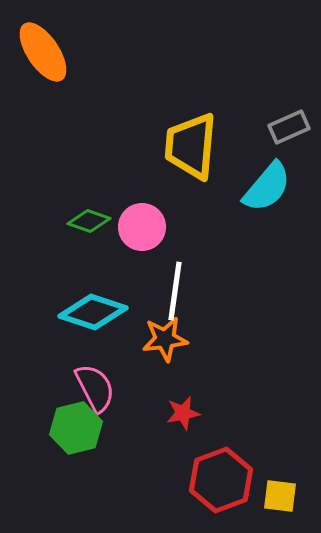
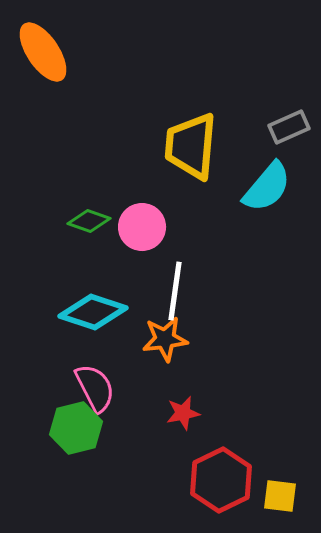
red hexagon: rotated 6 degrees counterclockwise
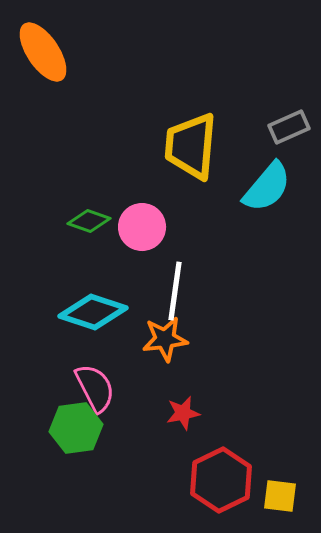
green hexagon: rotated 6 degrees clockwise
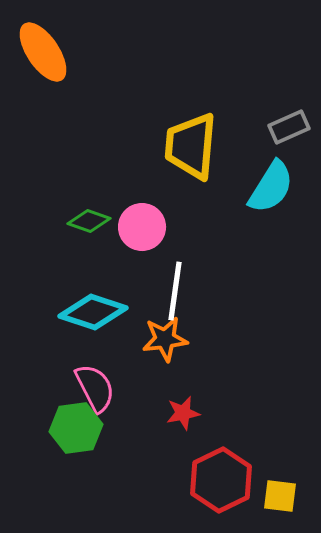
cyan semicircle: moved 4 px right; rotated 8 degrees counterclockwise
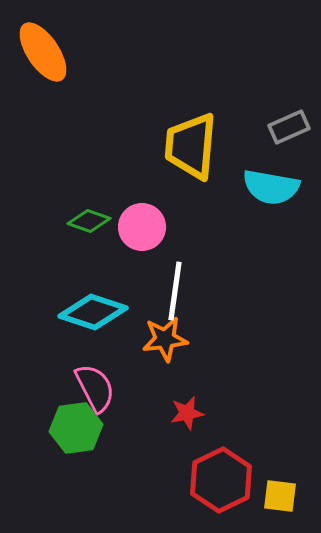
cyan semicircle: rotated 68 degrees clockwise
red star: moved 4 px right
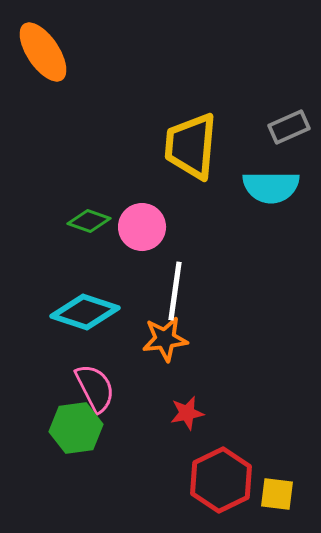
cyan semicircle: rotated 10 degrees counterclockwise
cyan diamond: moved 8 px left
yellow square: moved 3 px left, 2 px up
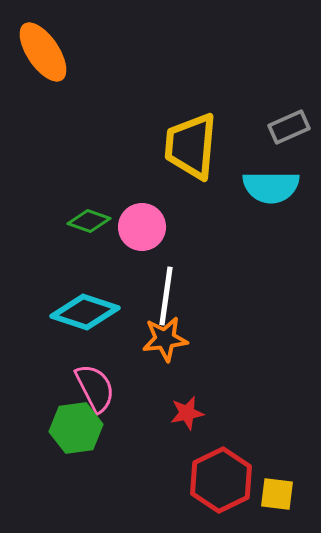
white line: moved 9 px left, 5 px down
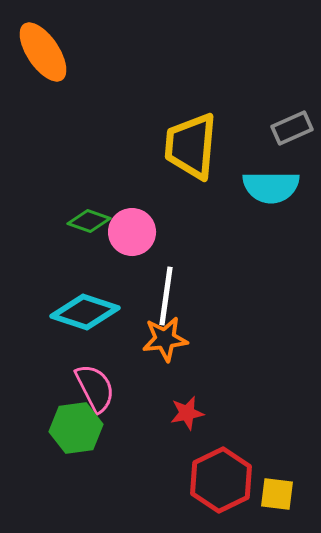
gray rectangle: moved 3 px right, 1 px down
pink circle: moved 10 px left, 5 px down
